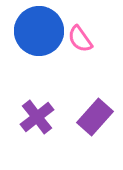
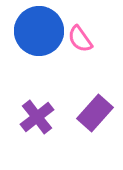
purple rectangle: moved 4 px up
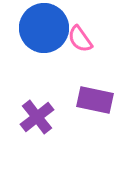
blue circle: moved 5 px right, 3 px up
purple rectangle: moved 13 px up; rotated 60 degrees clockwise
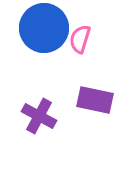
pink semicircle: rotated 52 degrees clockwise
purple cross: moved 2 px right, 1 px up; rotated 24 degrees counterclockwise
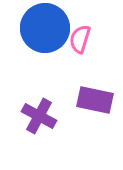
blue circle: moved 1 px right
